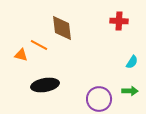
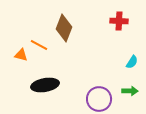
brown diamond: moved 2 px right; rotated 28 degrees clockwise
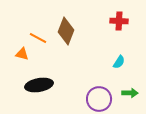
brown diamond: moved 2 px right, 3 px down
orange line: moved 1 px left, 7 px up
orange triangle: moved 1 px right, 1 px up
cyan semicircle: moved 13 px left
black ellipse: moved 6 px left
green arrow: moved 2 px down
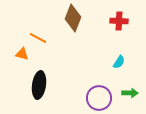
brown diamond: moved 7 px right, 13 px up
black ellipse: rotated 72 degrees counterclockwise
purple circle: moved 1 px up
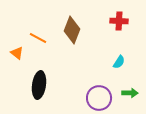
brown diamond: moved 1 px left, 12 px down
orange triangle: moved 5 px left, 1 px up; rotated 24 degrees clockwise
